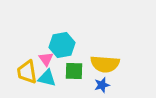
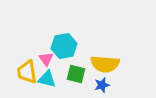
cyan hexagon: moved 2 px right, 1 px down
green square: moved 2 px right, 3 px down; rotated 12 degrees clockwise
cyan triangle: moved 1 px down
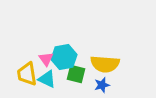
cyan hexagon: moved 11 px down
yellow trapezoid: moved 2 px down
cyan triangle: rotated 12 degrees clockwise
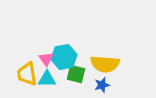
cyan triangle: rotated 24 degrees counterclockwise
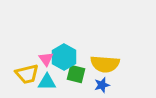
cyan hexagon: rotated 20 degrees counterclockwise
yellow trapezoid: rotated 95 degrees counterclockwise
cyan triangle: moved 3 px down
